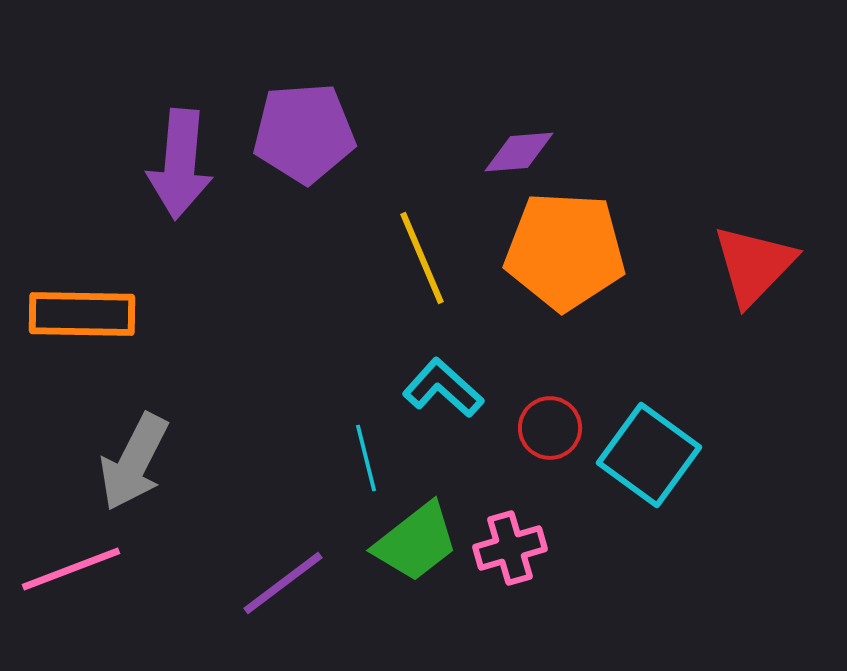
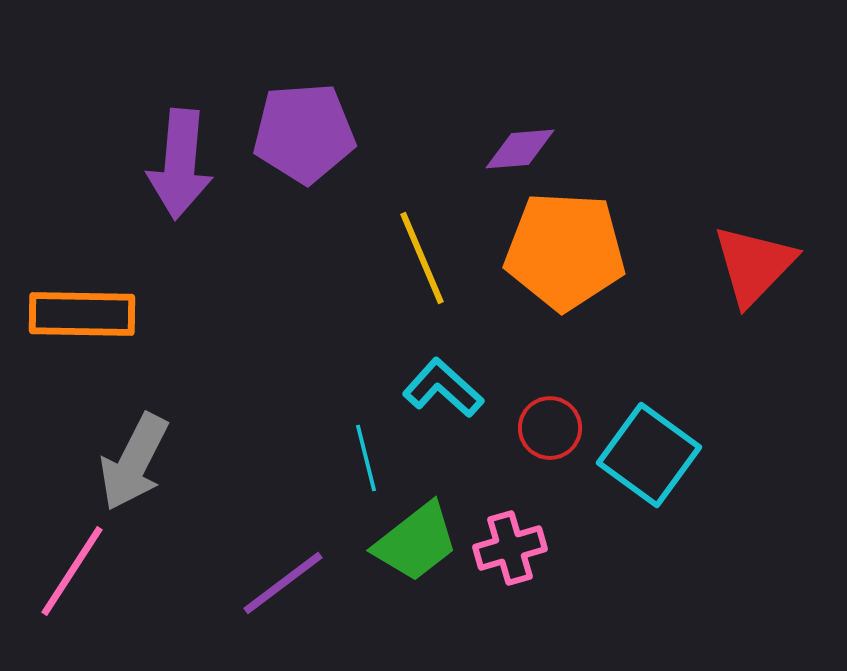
purple diamond: moved 1 px right, 3 px up
pink line: moved 1 px right, 2 px down; rotated 36 degrees counterclockwise
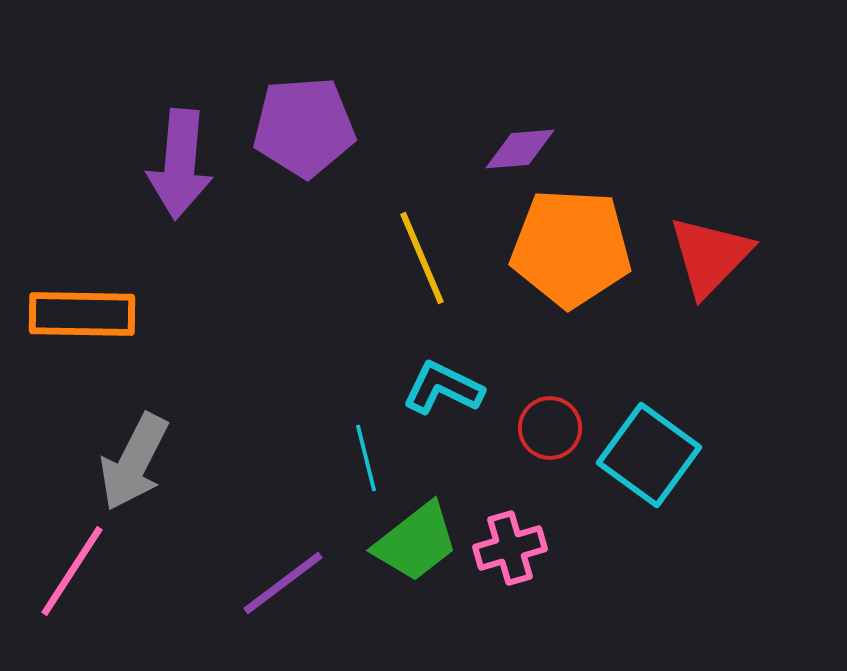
purple pentagon: moved 6 px up
orange pentagon: moved 6 px right, 3 px up
red triangle: moved 44 px left, 9 px up
cyan L-shape: rotated 16 degrees counterclockwise
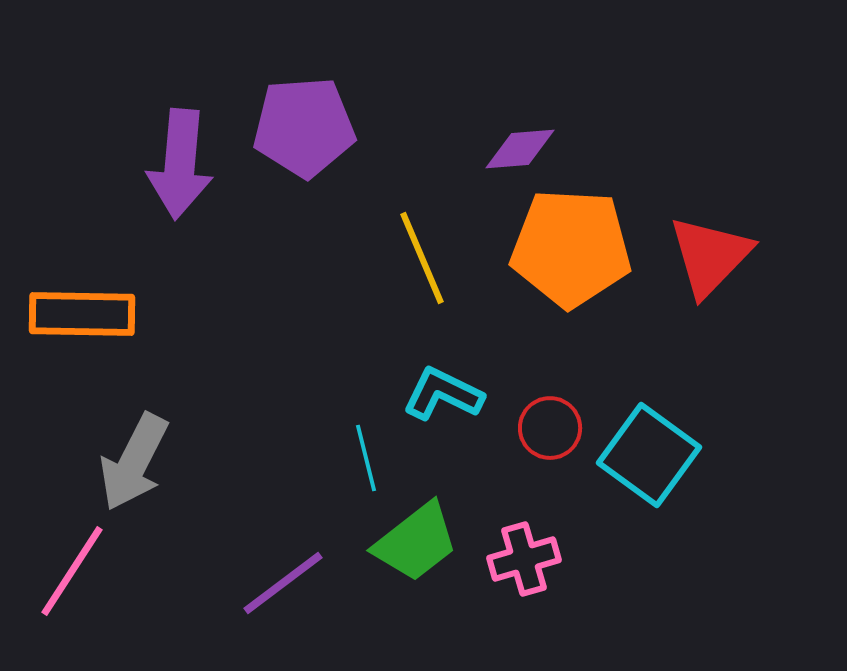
cyan L-shape: moved 6 px down
pink cross: moved 14 px right, 11 px down
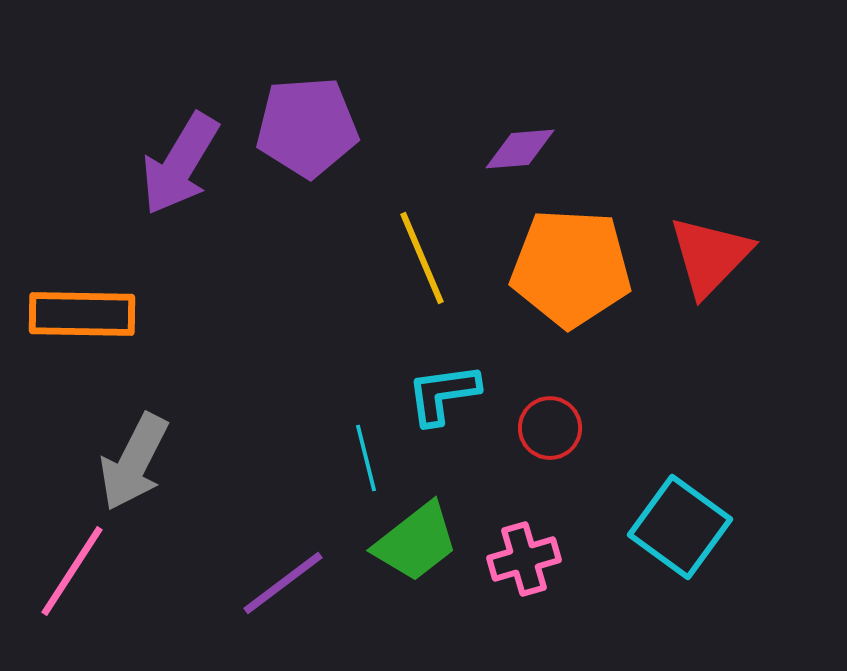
purple pentagon: moved 3 px right
purple arrow: rotated 26 degrees clockwise
orange pentagon: moved 20 px down
cyan L-shape: rotated 34 degrees counterclockwise
cyan square: moved 31 px right, 72 px down
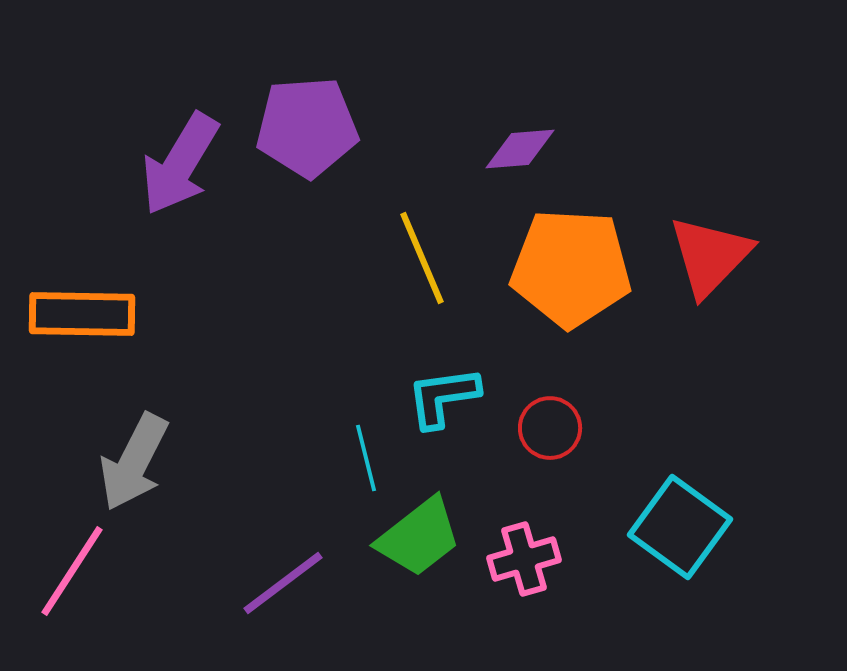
cyan L-shape: moved 3 px down
green trapezoid: moved 3 px right, 5 px up
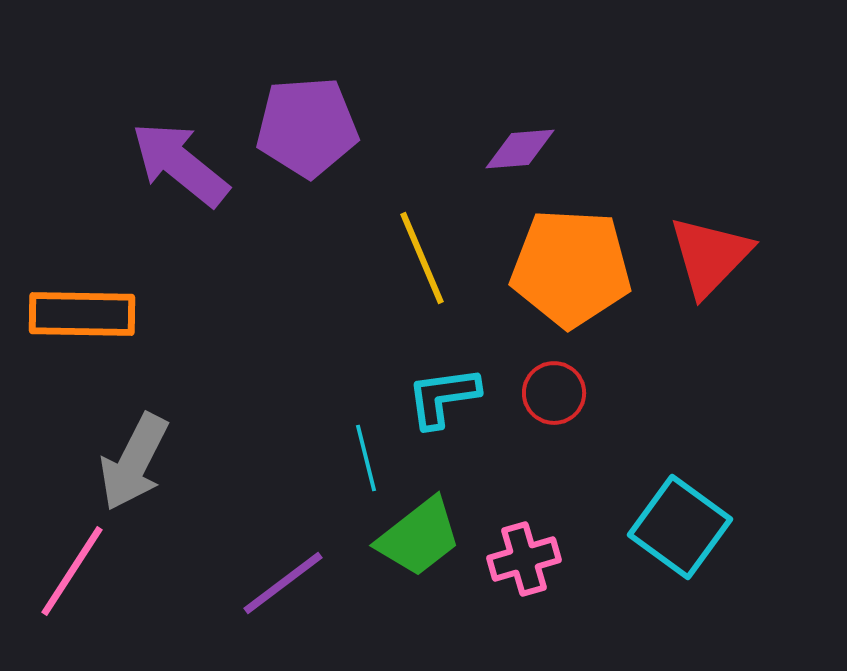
purple arrow: rotated 98 degrees clockwise
red circle: moved 4 px right, 35 px up
